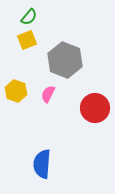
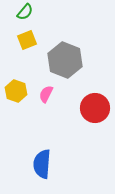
green semicircle: moved 4 px left, 5 px up
pink semicircle: moved 2 px left
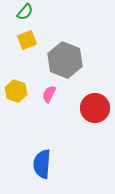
pink semicircle: moved 3 px right
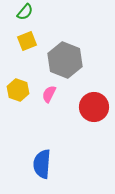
yellow square: moved 1 px down
yellow hexagon: moved 2 px right, 1 px up
red circle: moved 1 px left, 1 px up
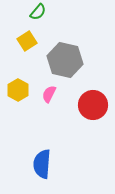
green semicircle: moved 13 px right
yellow square: rotated 12 degrees counterclockwise
gray hexagon: rotated 8 degrees counterclockwise
yellow hexagon: rotated 10 degrees clockwise
red circle: moved 1 px left, 2 px up
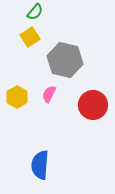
green semicircle: moved 3 px left
yellow square: moved 3 px right, 4 px up
yellow hexagon: moved 1 px left, 7 px down
blue semicircle: moved 2 px left, 1 px down
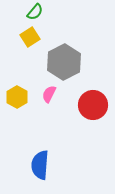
gray hexagon: moved 1 px left, 2 px down; rotated 20 degrees clockwise
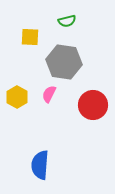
green semicircle: moved 32 px right, 9 px down; rotated 36 degrees clockwise
yellow square: rotated 36 degrees clockwise
gray hexagon: rotated 24 degrees counterclockwise
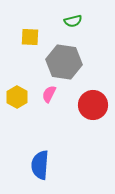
green semicircle: moved 6 px right
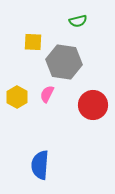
green semicircle: moved 5 px right
yellow square: moved 3 px right, 5 px down
pink semicircle: moved 2 px left
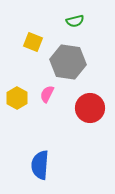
green semicircle: moved 3 px left
yellow square: rotated 18 degrees clockwise
gray hexagon: moved 4 px right
yellow hexagon: moved 1 px down
red circle: moved 3 px left, 3 px down
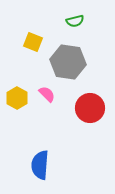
pink semicircle: rotated 108 degrees clockwise
